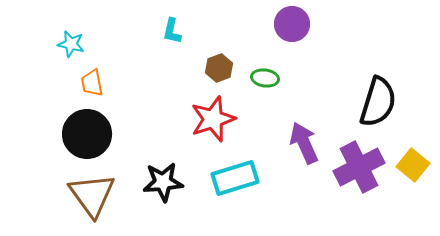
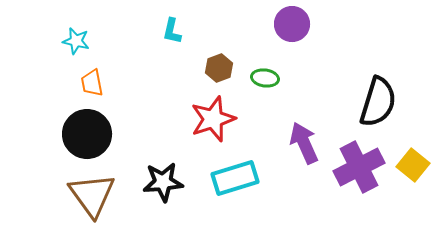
cyan star: moved 5 px right, 3 px up
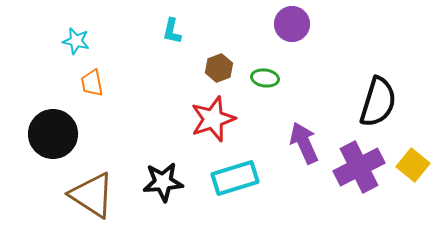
black circle: moved 34 px left
brown triangle: rotated 21 degrees counterclockwise
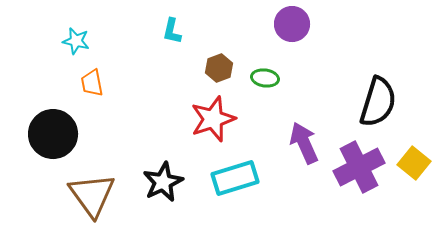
yellow square: moved 1 px right, 2 px up
black star: rotated 21 degrees counterclockwise
brown triangle: rotated 21 degrees clockwise
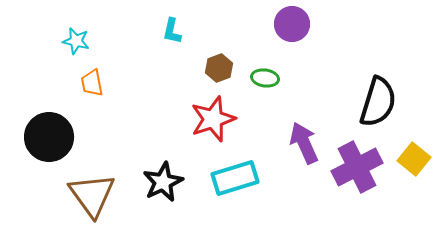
black circle: moved 4 px left, 3 px down
yellow square: moved 4 px up
purple cross: moved 2 px left
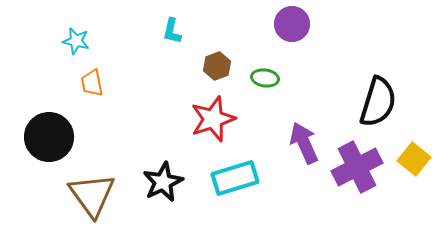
brown hexagon: moved 2 px left, 2 px up
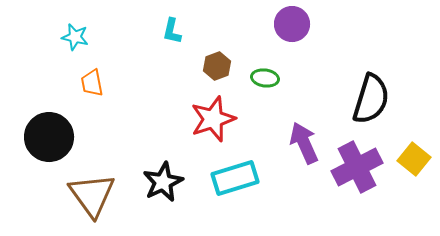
cyan star: moved 1 px left, 4 px up
black semicircle: moved 7 px left, 3 px up
